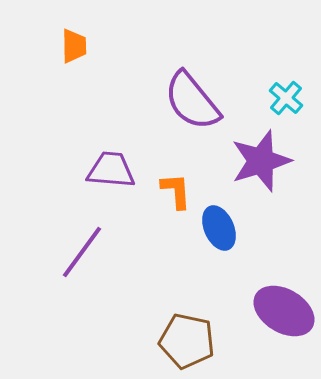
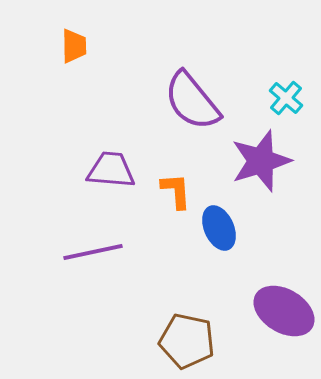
purple line: moved 11 px right; rotated 42 degrees clockwise
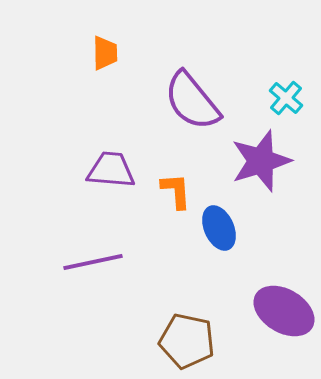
orange trapezoid: moved 31 px right, 7 px down
purple line: moved 10 px down
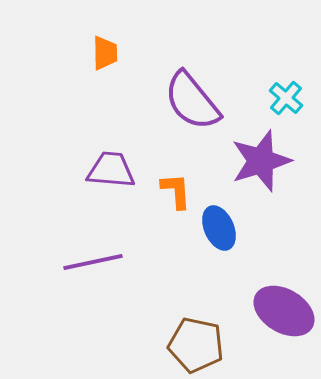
brown pentagon: moved 9 px right, 4 px down
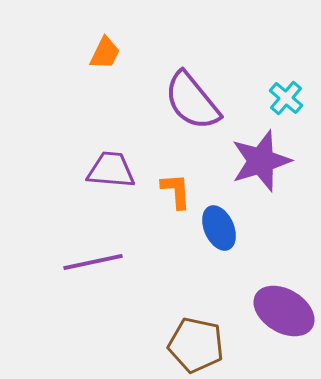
orange trapezoid: rotated 27 degrees clockwise
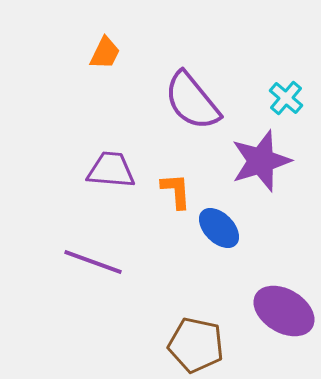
blue ellipse: rotated 21 degrees counterclockwise
purple line: rotated 32 degrees clockwise
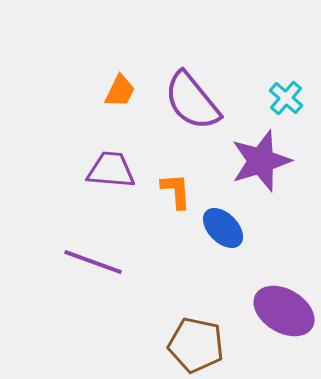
orange trapezoid: moved 15 px right, 38 px down
blue ellipse: moved 4 px right
